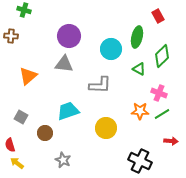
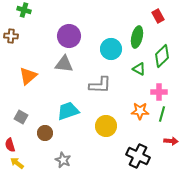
pink cross: moved 1 px up; rotated 21 degrees counterclockwise
green line: rotated 42 degrees counterclockwise
yellow circle: moved 2 px up
black cross: moved 2 px left, 5 px up
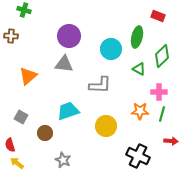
red rectangle: rotated 40 degrees counterclockwise
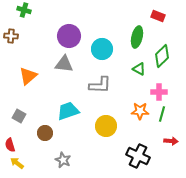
cyan circle: moved 9 px left
gray square: moved 2 px left, 1 px up
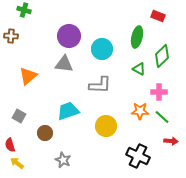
green line: moved 3 px down; rotated 63 degrees counterclockwise
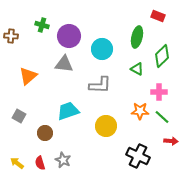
green cross: moved 18 px right, 15 px down
green triangle: moved 2 px left
red semicircle: moved 30 px right, 18 px down
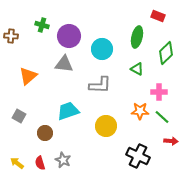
green diamond: moved 4 px right, 3 px up
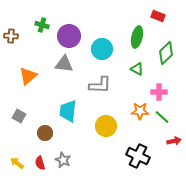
cyan trapezoid: rotated 65 degrees counterclockwise
red arrow: moved 3 px right; rotated 16 degrees counterclockwise
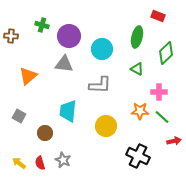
yellow arrow: moved 2 px right
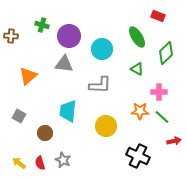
green ellipse: rotated 45 degrees counterclockwise
